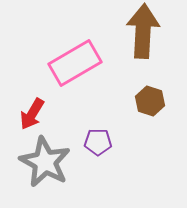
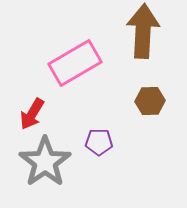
brown hexagon: rotated 20 degrees counterclockwise
purple pentagon: moved 1 px right
gray star: rotated 9 degrees clockwise
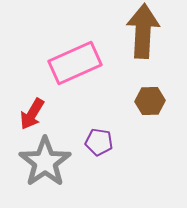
pink rectangle: rotated 6 degrees clockwise
purple pentagon: rotated 8 degrees clockwise
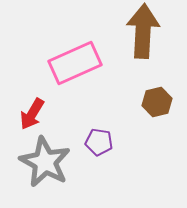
brown hexagon: moved 7 px right, 1 px down; rotated 12 degrees counterclockwise
gray star: rotated 9 degrees counterclockwise
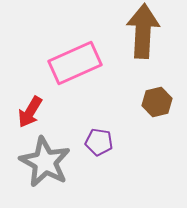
red arrow: moved 2 px left, 2 px up
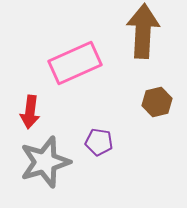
red arrow: rotated 24 degrees counterclockwise
gray star: rotated 27 degrees clockwise
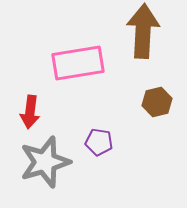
pink rectangle: moved 3 px right; rotated 15 degrees clockwise
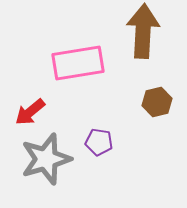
red arrow: rotated 44 degrees clockwise
gray star: moved 1 px right, 3 px up
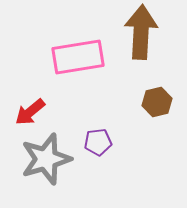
brown arrow: moved 2 px left, 1 px down
pink rectangle: moved 6 px up
purple pentagon: moved 1 px left; rotated 16 degrees counterclockwise
